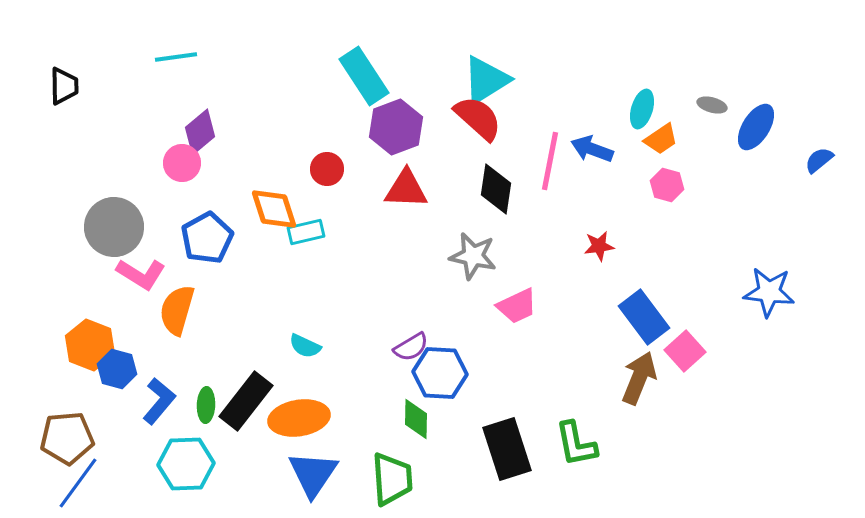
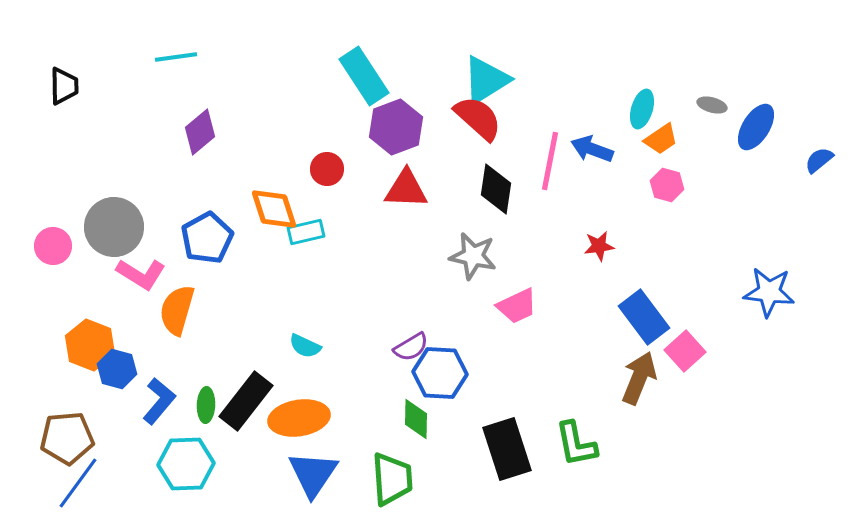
pink circle at (182, 163): moved 129 px left, 83 px down
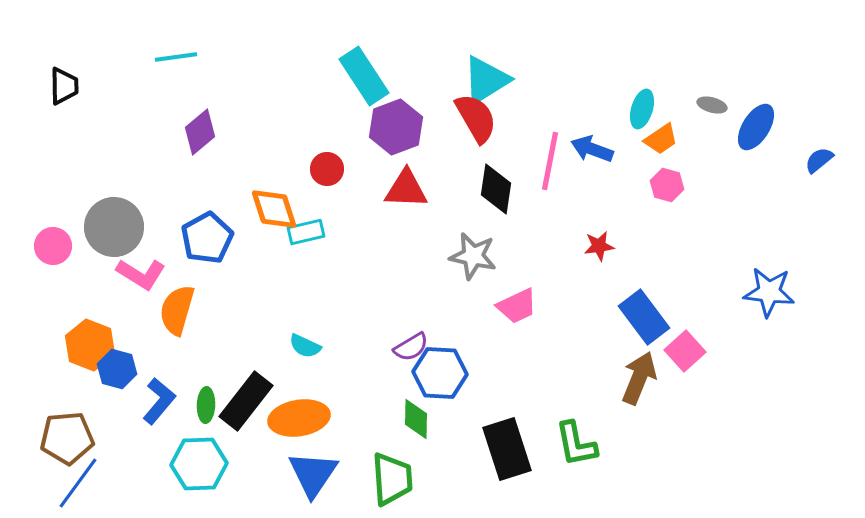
red semicircle at (478, 118): moved 2 px left; rotated 18 degrees clockwise
cyan hexagon at (186, 464): moved 13 px right
